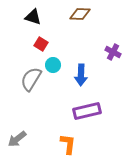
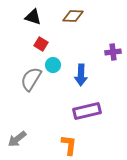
brown diamond: moved 7 px left, 2 px down
purple cross: rotated 35 degrees counterclockwise
orange L-shape: moved 1 px right, 1 px down
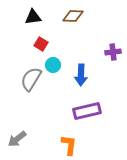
black triangle: rotated 24 degrees counterclockwise
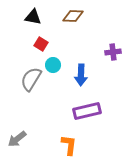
black triangle: rotated 18 degrees clockwise
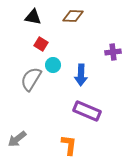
purple rectangle: rotated 36 degrees clockwise
